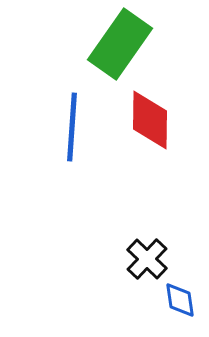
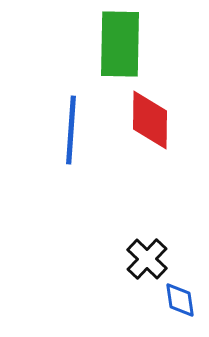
green rectangle: rotated 34 degrees counterclockwise
blue line: moved 1 px left, 3 px down
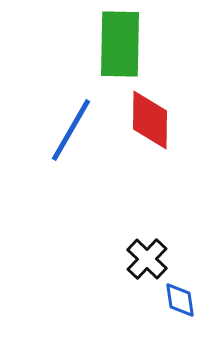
blue line: rotated 26 degrees clockwise
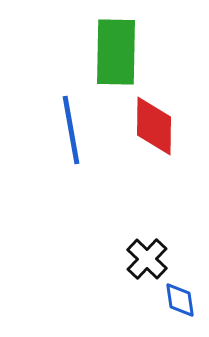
green rectangle: moved 4 px left, 8 px down
red diamond: moved 4 px right, 6 px down
blue line: rotated 40 degrees counterclockwise
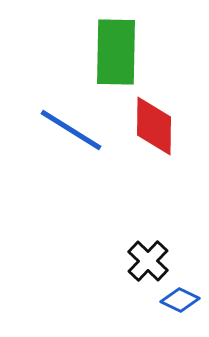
blue line: rotated 48 degrees counterclockwise
black cross: moved 1 px right, 2 px down
blue diamond: rotated 57 degrees counterclockwise
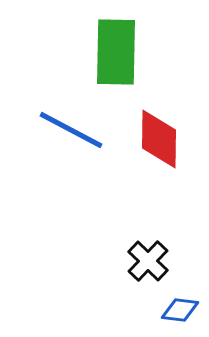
red diamond: moved 5 px right, 13 px down
blue line: rotated 4 degrees counterclockwise
blue diamond: moved 10 px down; rotated 18 degrees counterclockwise
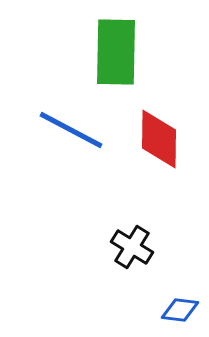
black cross: moved 16 px left, 14 px up; rotated 12 degrees counterclockwise
